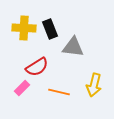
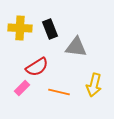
yellow cross: moved 4 px left
gray triangle: moved 3 px right
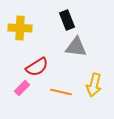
black rectangle: moved 17 px right, 9 px up
orange line: moved 2 px right
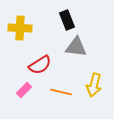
red semicircle: moved 3 px right, 2 px up
pink rectangle: moved 2 px right, 2 px down
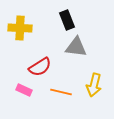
red semicircle: moved 2 px down
pink rectangle: rotated 70 degrees clockwise
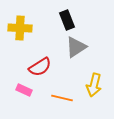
gray triangle: rotated 40 degrees counterclockwise
orange line: moved 1 px right, 6 px down
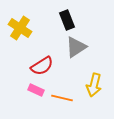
yellow cross: rotated 30 degrees clockwise
red semicircle: moved 2 px right, 1 px up
pink rectangle: moved 12 px right
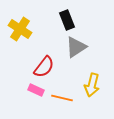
yellow cross: moved 1 px down
red semicircle: moved 2 px right, 1 px down; rotated 20 degrees counterclockwise
yellow arrow: moved 2 px left
